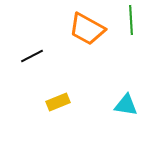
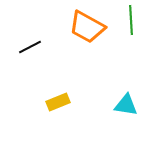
orange trapezoid: moved 2 px up
black line: moved 2 px left, 9 px up
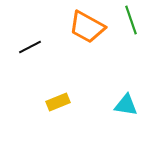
green line: rotated 16 degrees counterclockwise
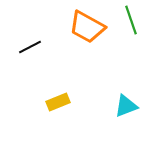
cyan triangle: moved 1 px down; rotated 30 degrees counterclockwise
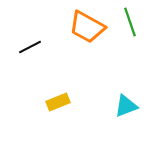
green line: moved 1 px left, 2 px down
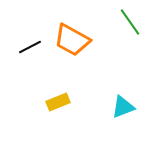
green line: rotated 16 degrees counterclockwise
orange trapezoid: moved 15 px left, 13 px down
cyan triangle: moved 3 px left, 1 px down
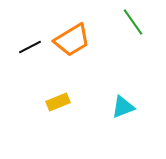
green line: moved 3 px right
orange trapezoid: rotated 60 degrees counterclockwise
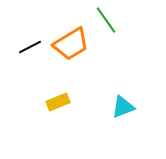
green line: moved 27 px left, 2 px up
orange trapezoid: moved 1 px left, 4 px down
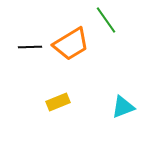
black line: rotated 25 degrees clockwise
